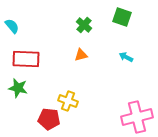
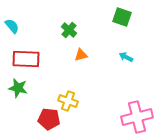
green cross: moved 15 px left, 5 px down
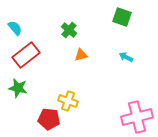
cyan semicircle: moved 3 px right, 2 px down
red rectangle: moved 4 px up; rotated 40 degrees counterclockwise
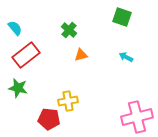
yellow cross: rotated 30 degrees counterclockwise
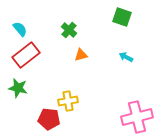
cyan semicircle: moved 5 px right, 1 px down
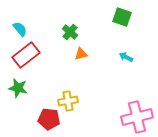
green cross: moved 1 px right, 2 px down
orange triangle: moved 1 px up
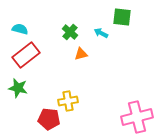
green square: rotated 12 degrees counterclockwise
cyan semicircle: rotated 35 degrees counterclockwise
cyan arrow: moved 25 px left, 24 px up
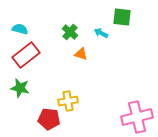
orange triangle: rotated 32 degrees clockwise
green star: moved 2 px right
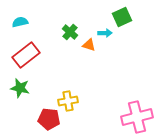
green square: rotated 30 degrees counterclockwise
cyan semicircle: moved 7 px up; rotated 28 degrees counterclockwise
cyan arrow: moved 4 px right; rotated 152 degrees clockwise
orange triangle: moved 8 px right, 9 px up
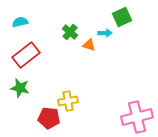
red pentagon: moved 1 px up
